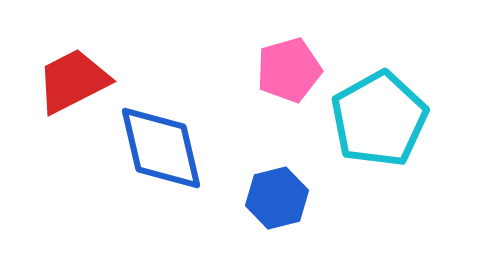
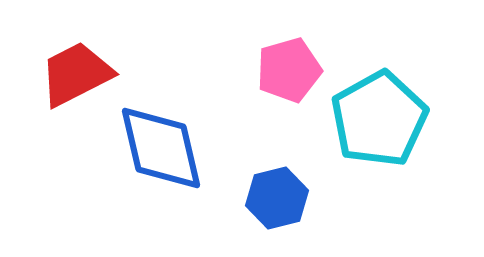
red trapezoid: moved 3 px right, 7 px up
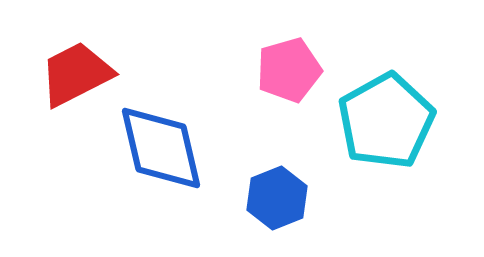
cyan pentagon: moved 7 px right, 2 px down
blue hexagon: rotated 8 degrees counterclockwise
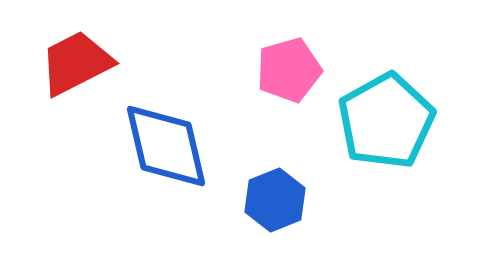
red trapezoid: moved 11 px up
blue diamond: moved 5 px right, 2 px up
blue hexagon: moved 2 px left, 2 px down
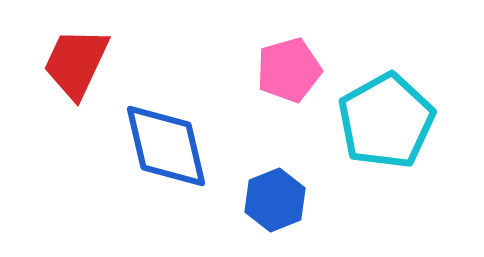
red trapezoid: rotated 38 degrees counterclockwise
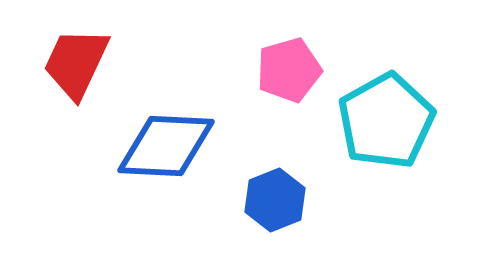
blue diamond: rotated 74 degrees counterclockwise
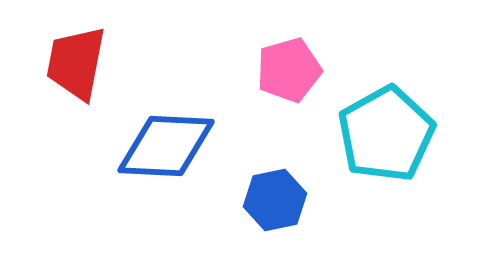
red trapezoid: rotated 14 degrees counterclockwise
cyan pentagon: moved 13 px down
blue hexagon: rotated 10 degrees clockwise
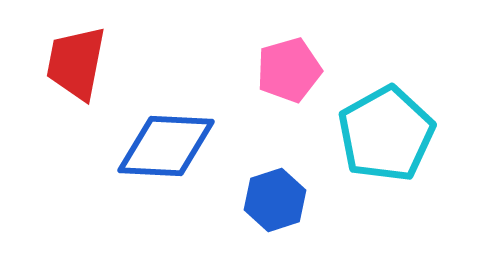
blue hexagon: rotated 6 degrees counterclockwise
